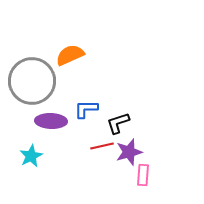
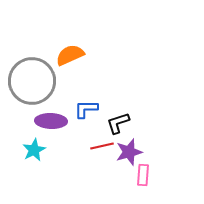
cyan star: moved 3 px right, 6 px up
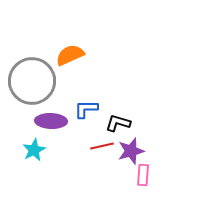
black L-shape: rotated 35 degrees clockwise
purple star: moved 2 px right, 1 px up
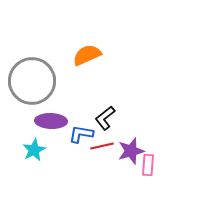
orange semicircle: moved 17 px right
blue L-shape: moved 5 px left, 25 px down; rotated 10 degrees clockwise
black L-shape: moved 13 px left, 5 px up; rotated 55 degrees counterclockwise
pink rectangle: moved 5 px right, 10 px up
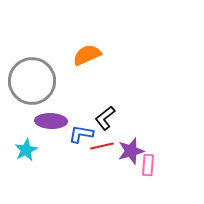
cyan star: moved 8 px left
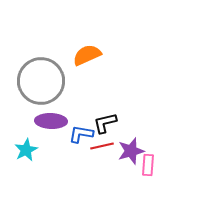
gray circle: moved 9 px right
black L-shape: moved 5 px down; rotated 25 degrees clockwise
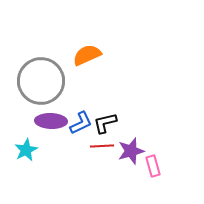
blue L-shape: moved 11 px up; rotated 145 degrees clockwise
red line: rotated 10 degrees clockwise
pink rectangle: moved 5 px right, 1 px down; rotated 20 degrees counterclockwise
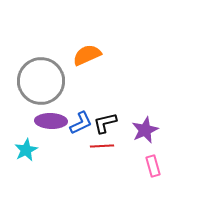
purple star: moved 14 px right, 21 px up; rotated 8 degrees counterclockwise
